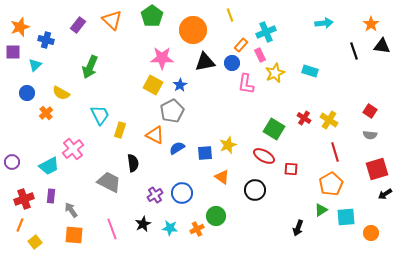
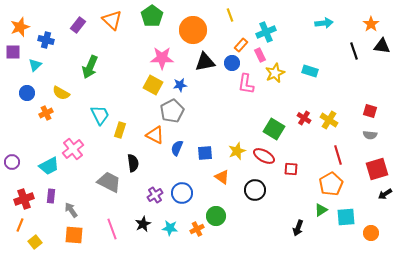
blue star at (180, 85): rotated 24 degrees clockwise
red square at (370, 111): rotated 16 degrees counterclockwise
orange cross at (46, 113): rotated 16 degrees clockwise
yellow star at (228, 145): moved 9 px right, 6 px down
blue semicircle at (177, 148): rotated 35 degrees counterclockwise
red line at (335, 152): moved 3 px right, 3 px down
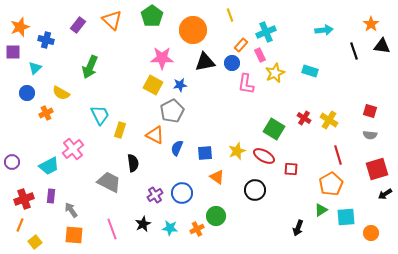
cyan arrow at (324, 23): moved 7 px down
cyan triangle at (35, 65): moved 3 px down
orange triangle at (222, 177): moved 5 px left
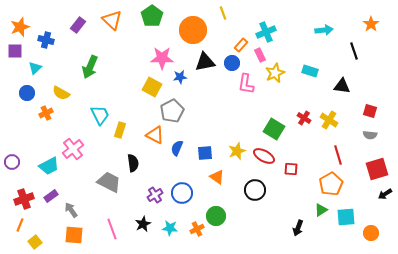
yellow line at (230, 15): moved 7 px left, 2 px up
black triangle at (382, 46): moved 40 px left, 40 px down
purple square at (13, 52): moved 2 px right, 1 px up
yellow square at (153, 85): moved 1 px left, 2 px down
blue star at (180, 85): moved 8 px up
purple rectangle at (51, 196): rotated 48 degrees clockwise
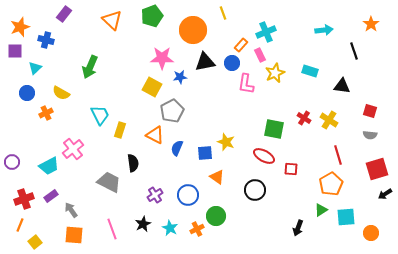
green pentagon at (152, 16): rotated 15 degrees clockwise
purple rectangle at (78, 25): moved 14 px left, 11 px up
green square at (274, 129): rotated 20 degrees counterclockwise
yellow star at (237, 151): moved 11 px left, 9 px up; rotated 30 degrees counterclockwise
blue circle at (182, 193): moved 6 px right, 2 px down
cyan star at (170, 228): rotated 21 degrees clockwise
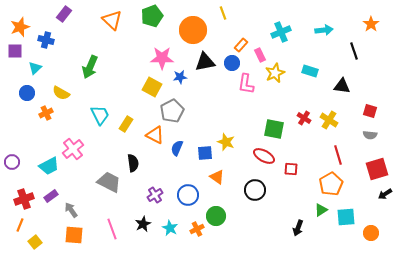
cyan cross at (266, 32): moved 15 px right
yellow rectangle at (120, 130): moved 6 px right, 6 px up; rotated 14 degrees clockwise
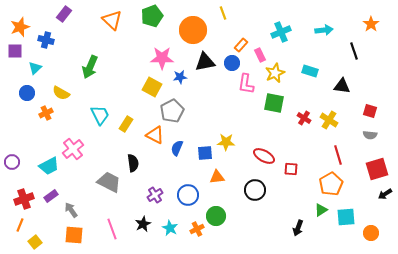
green square at (274, 129): moved 26 px up
yellow star at (226, 142): rotated 18 degrees counterclockwise
orange triangle at (217, 177): rotated 42 degrees counterclockwise
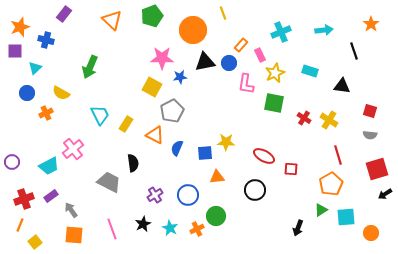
blue circle at (232, 63): moved 3 px left
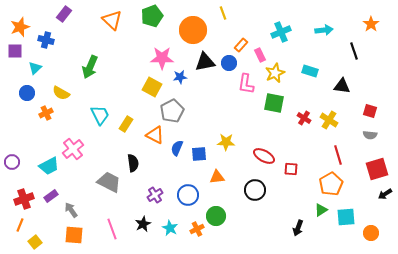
blue square at (205, 153): moved 6 px left, 1 px down
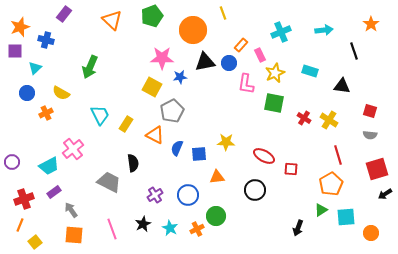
purple rectangle at (51, 196): moved 3 px right, 4 px up
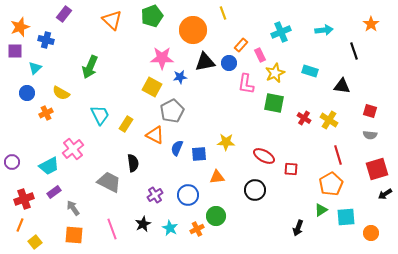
gray arrow at (71, 210): moved 2 px right, 2 px up
